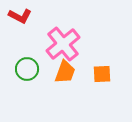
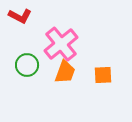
pink cross: moved 2 px left
green circle: moved 4 px up
orange square: moved 1 px right, 1 px down
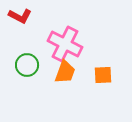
pink cross: moved 4 px right; rotated 24 degrees counterclockwise
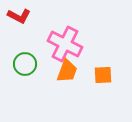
red L-shape: moved 1 px left
green circle: moved 2 px left, 1 px up
orange trapezoid: moved 2 px right, 1 px up
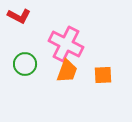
pink cross: moved 1 px right
